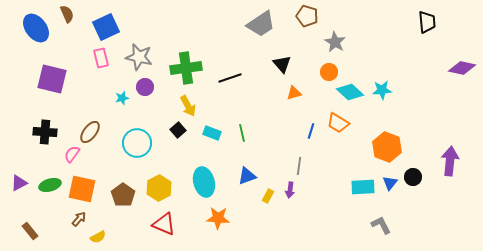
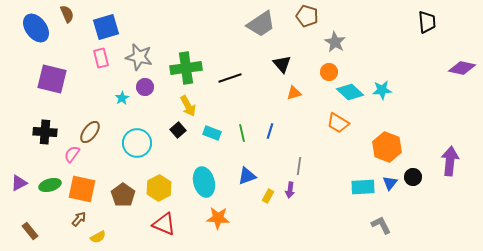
blue square at (106, 27): rotated 8 degrees clockwise
cyan star at (122, 98): rotated 16 degrees counterclockwise
blue line at (311, 131): moved 41 px left
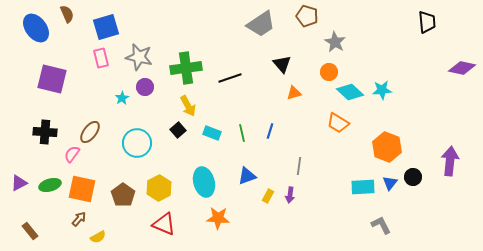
purple arrow at (290, 190): moved 5 px down
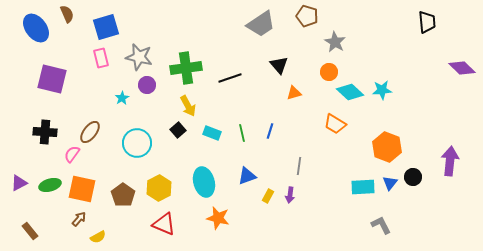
black triangle at (282, 64): moved 3 px left, 1 px down
purple diamond at (462, 68): rotated 32 degrees clockwise
purple circle at (145, 87): moved 2 px right, 2 px up
orange trapezoid at (338, 123): moved 3 px left, 1 px down
orange star at (218, 218): rotated 10 degrees clockwise
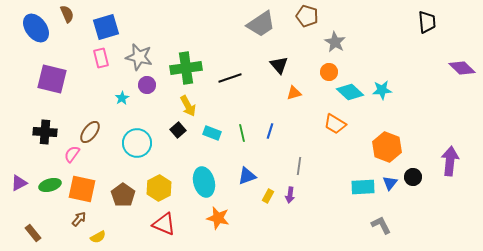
brown rectangle at (30, 231): moved 3 px right, 2 px down
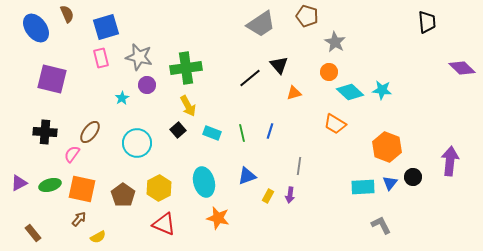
black line at (230, 78): moved 20 px right; rotated 20 degrees counterclockwise
cyan star at (382, 90): rotated 12 degrees clockwise
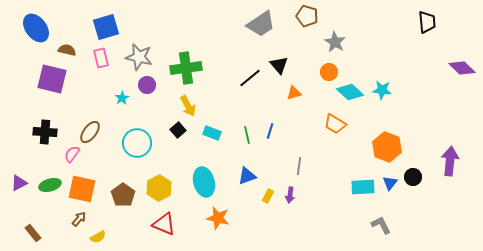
brown semicircle at (67, 14): moved 36 px down; rotated 54 degrees counterclockwise
green line at (242, 133): moved 5 px right, 2 px down
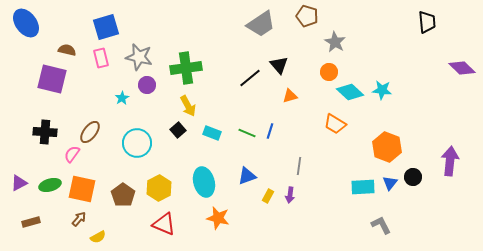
blue ellipse at (36, 28): moved 10 px left, 5 px up
orange triangle at (294, 93): moved 4 px left, 3 px down
green line at (247, 135): moved 2 px up; rotated 54 degrees counterclockwise
brown rectangle at (33, 233): moved 2 px left, 11 px up; rotated 66 degrees counterclockwise
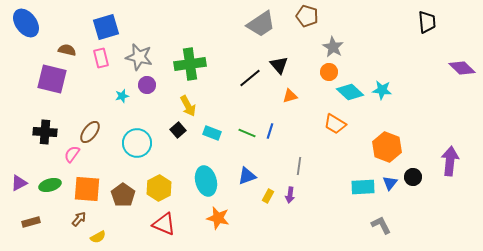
gray star at (335, 42): moved 2 px left, 5 px down
green cross at (186, 68): moved 4 px right, 4 px up
cyan star at (122, 98): moved 2 px up; rotated 16 degrees clockwise
cyan ellipse at (204, 182): moved 2 px right, 1 px up
orange square at (82, 189): moved 5 px right; rotated 8 degrees counterclockwise
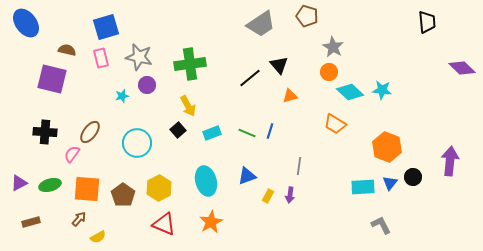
cyan rectangle at (212, 133): rotated 42 degrees counterclockwise
orange star at (218, 218): moved 7 px left, 4 px down; rotated 30 degrees clockwise
